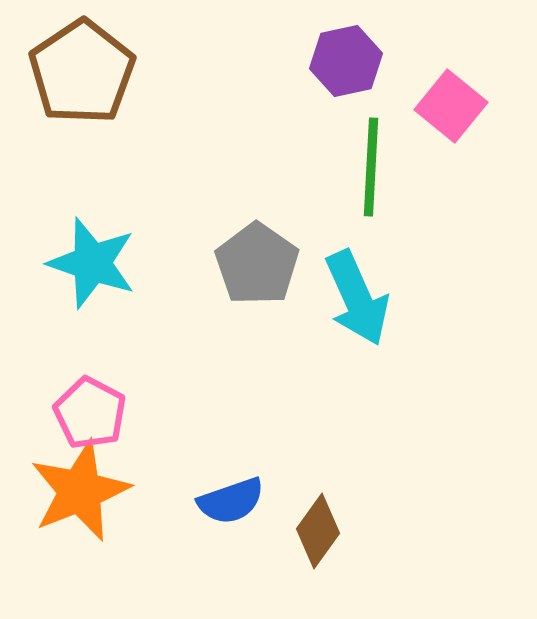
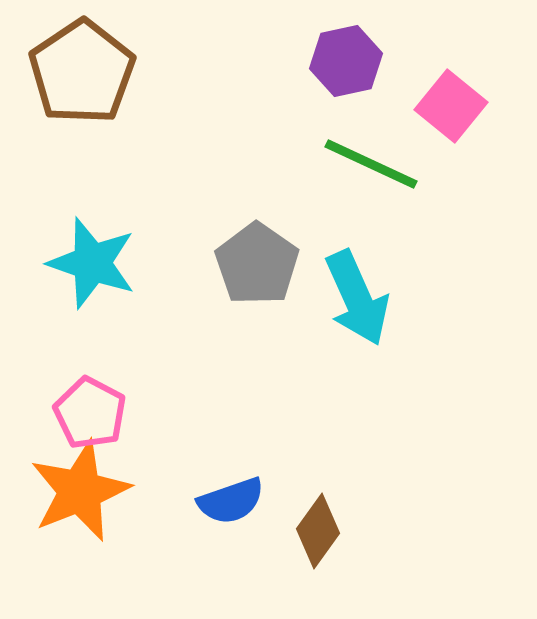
green line: moved 3 px up; rotated 68 degrees counterclockwise
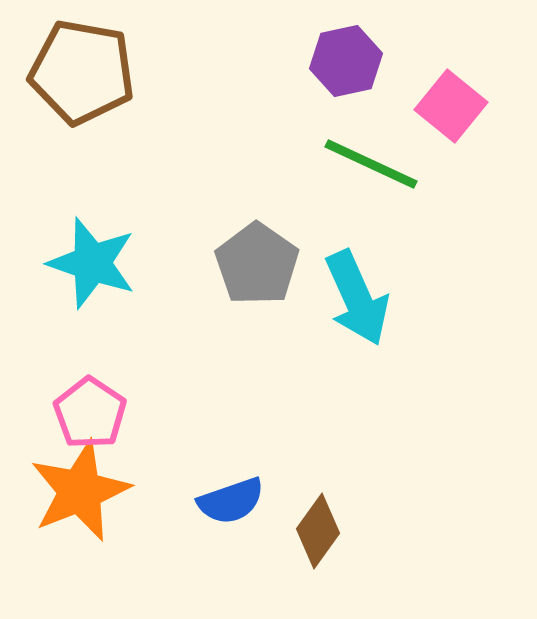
brown pentagon: rotated 28 degrees counterclockwise
pink pentagon: rotated 6 degrees clockwise
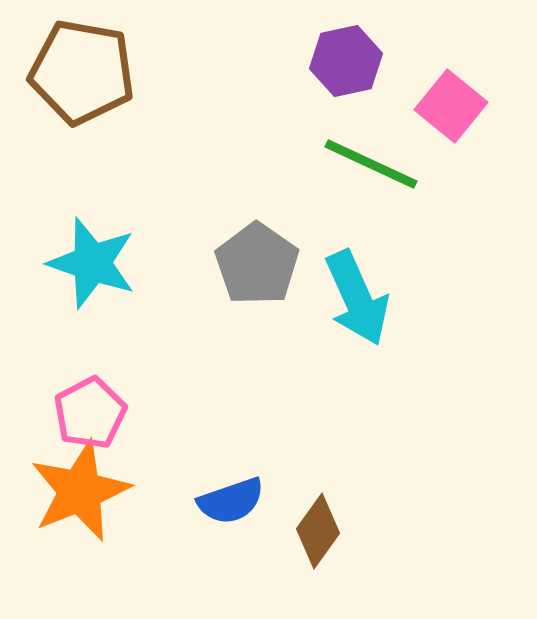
pink pentagon: rotated 10 degrees clockwise
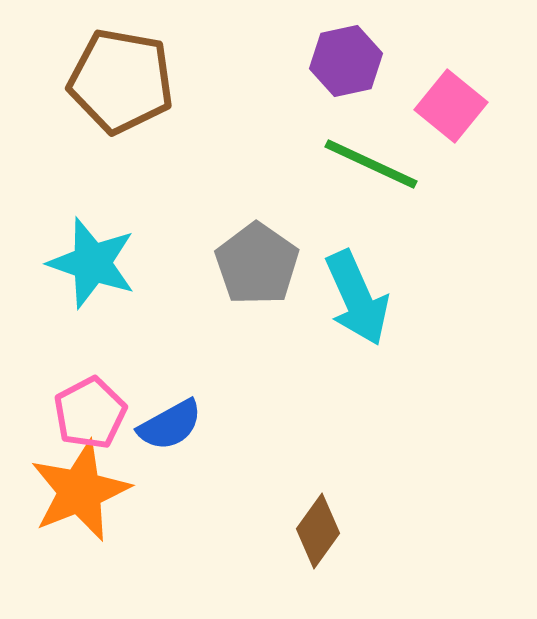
brown pentagon: moved 39 px right, 9 px down
blue semicircle: moved 61 px left, 76 px up; rotated 10 degrees counterclockwise
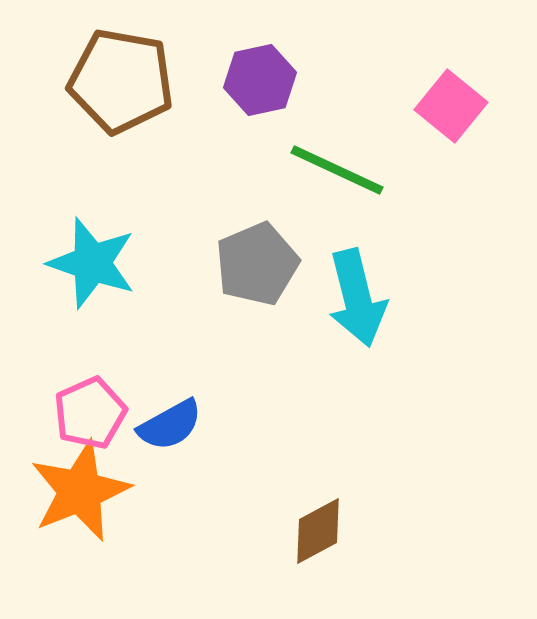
purple hexagon: moved 86 px left, 19 px down
green line: moved 34 px left, 6 px down
gray pentagon: rotated 14 degrees clockwise
cyan arrow: rotated 10 degrees clockwise
pink pentagon: rotated 4 degrees clockwise
brown diamond: rotated 26 degrees clockwise
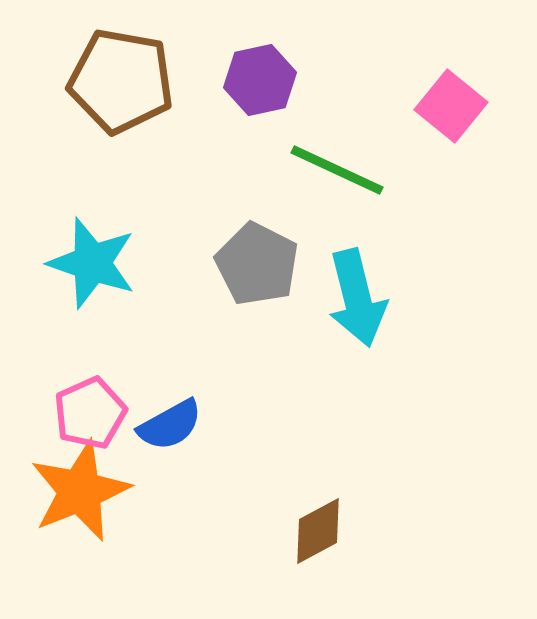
gray pentagon: rotated 22 degrees counterclockwise
